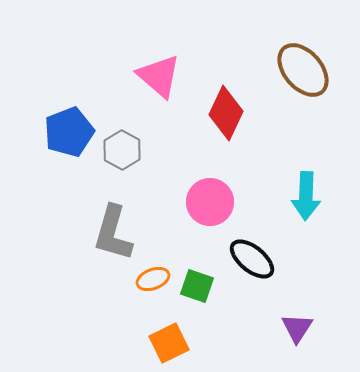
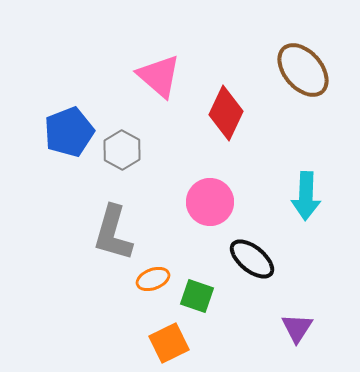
green square: moved 10 px down
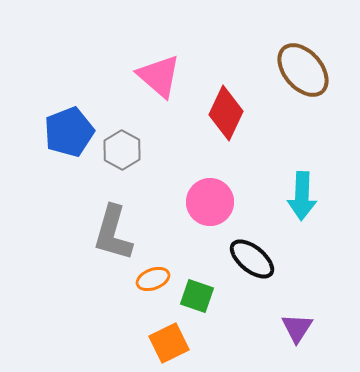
cyan arrow: moved 4 px left
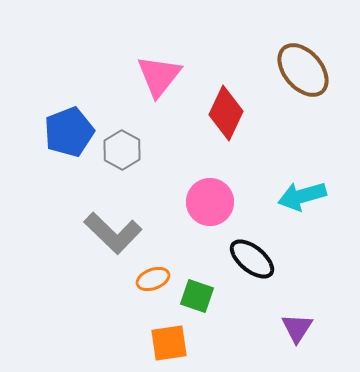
pink triangle: rotated 27 degrees clockwise
cyan arrow: rotated 72 degrees clockwise
gray L-shape: rotated 62 degrees counterclockwise
orange square: rotated 18 degrees clockwise
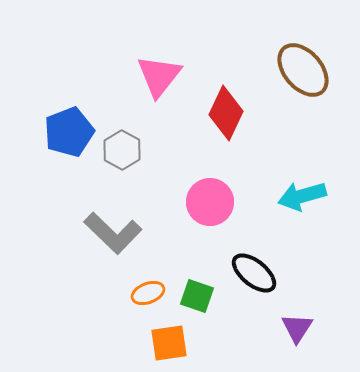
black ellipse: moved 2 px right, 14 px down
orange ellipse: moved 5 px left, 14 px down
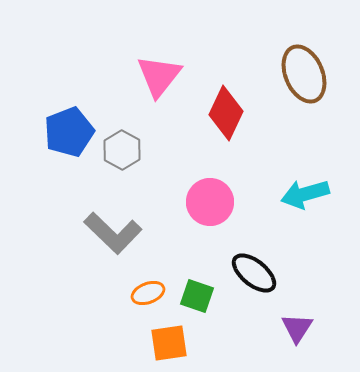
brown ellipse: moved 1 px right, 4 px down; rotated 18 degrees clockwise
cyan arrow: moved 3 px right, 2 px up
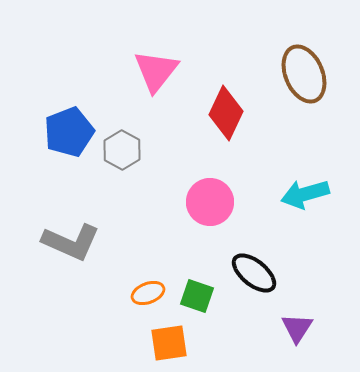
pink triangle: moved 3 px left, 5 px up
gray L-shape: moved 42 px left, 9 px down; rotated 20 degrees counterclockwise
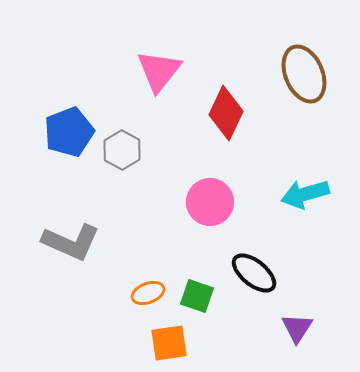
pink triangle: moved 3 px right
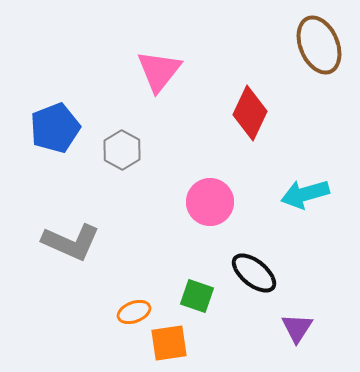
brown ellipse: moved 15 px right, 29 px up
red diamond: moved 24 px right
blue pentagon: moved 14 px left, 4 px up
orange ellipse: moved 14 px left, 19 px down
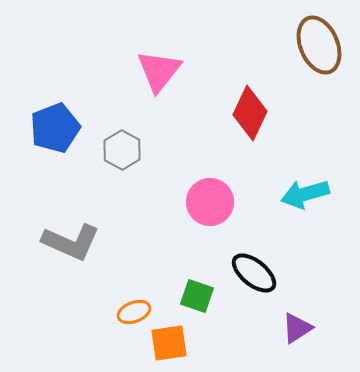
purple triangle: rotated 24 degrees clockwise
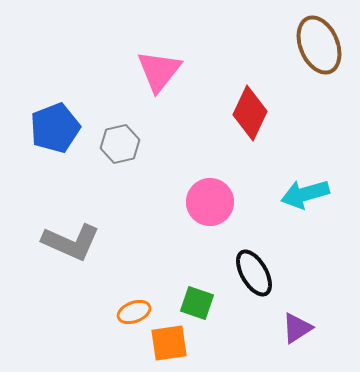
gray hexagon: moved 2 px left, 6 px up; rotated 18 degrees clockwise
black ellipse: rotated 21 degrees clockwise
green square: moved 7 px down
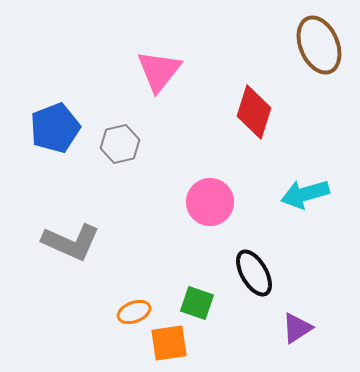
red diamond: moved 4 px right, 1 px up; rotated 8 degrees counterclockwise
